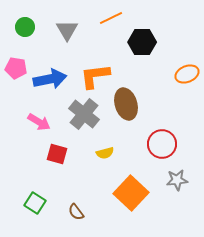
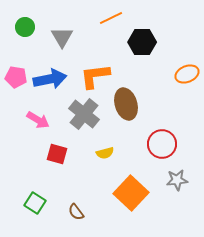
gray triangle: moved 5 px left, 7 px down
pink pentagon: moved 9 px down
pink arrow: moved 1 px left, 2 px up
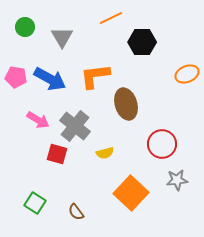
blue arrow: rotated 40 degrees clockwise
gray cross: moved 9 px left, 12 px down
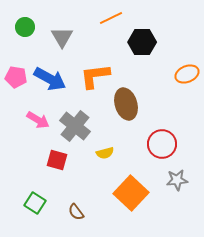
red square: moved 6 px down
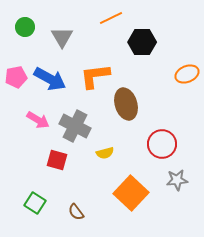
pink pentagon: rotated 20 degrees counterclockwise
gray cross: rotated 12 degrees counterclockwise
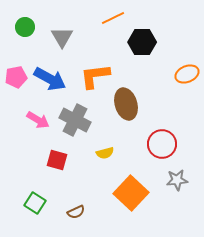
orange line: moved 2 px right
gray cross: moved 6 px up
brown semicircle: rotated 78 degrees counterclockwise
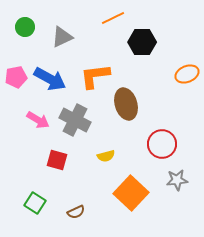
gray triangle: rotated 35 degrees clockwise
yellow semicircle: moved 1 px right, 3 px down
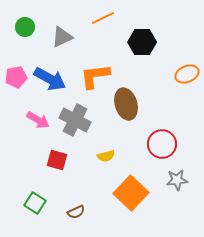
orange line: moved 10 px left
